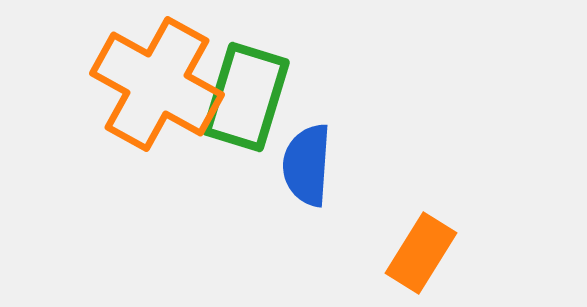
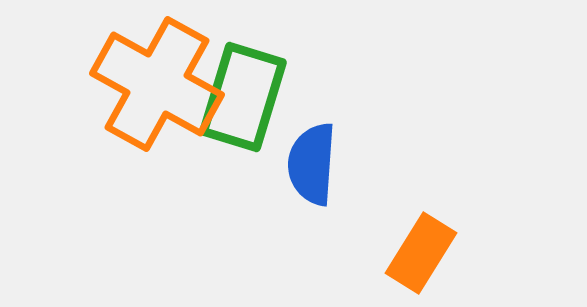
green rectangle: moved 3 px left
blue semicircle: moved 5 px right, 1 px up
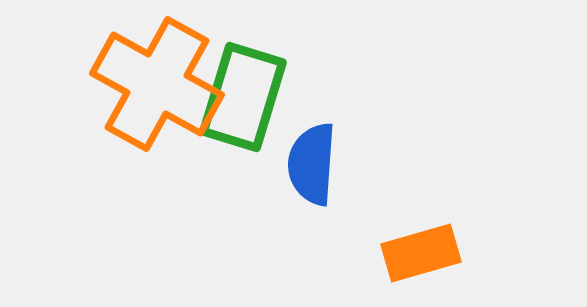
orange rectangle: rotated 42 degrees clockwise
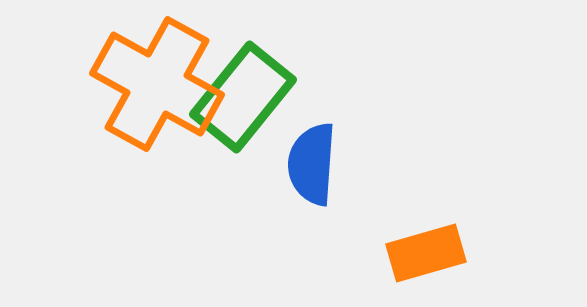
green rectangle: rotated 22 degrees clockwise
orange rectangle: moved 5 px right
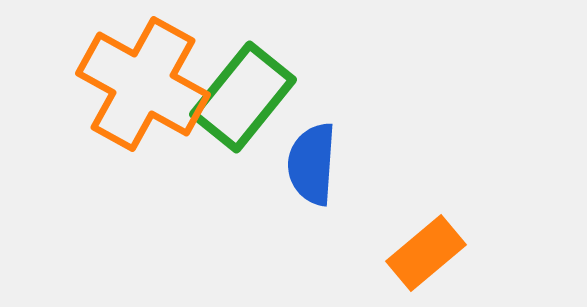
orange cross: moved 14 px left
orange rectangle: rotated 24 degrees counterclockwise
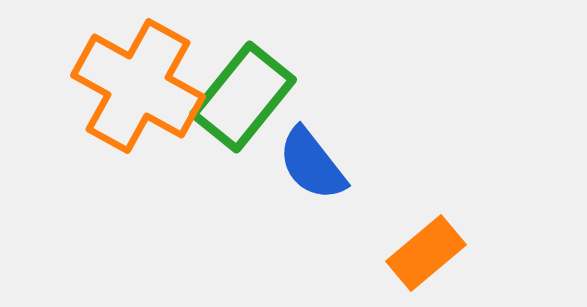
orange cross: moved 5 px left, 2 px down
blue semicircle: rotated 42 degrees counterclockwise
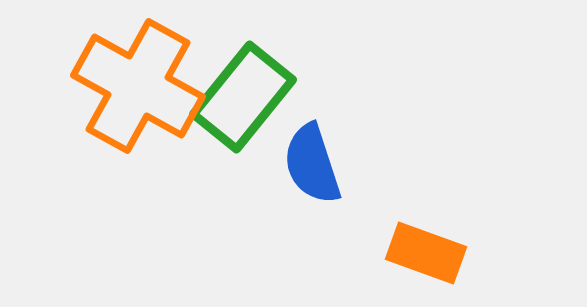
blue semicircle: rotated 20 degrees clockwise
orange rectangle: rotated 60 degrees clockwise
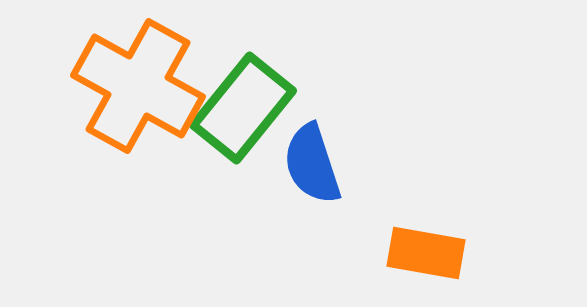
green rectangle: moved 11 px down
orange rectangle: rotated 10 degrees counterclockwise
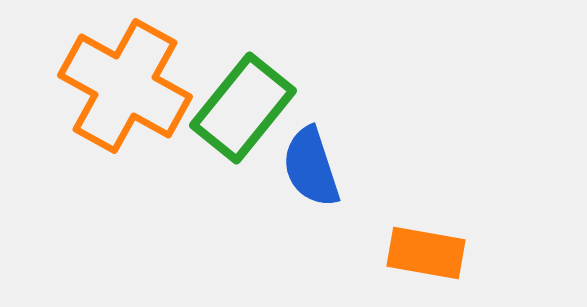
orange cross: moved 13 px left
blue semicircle: moved 1 px left, 3 px down
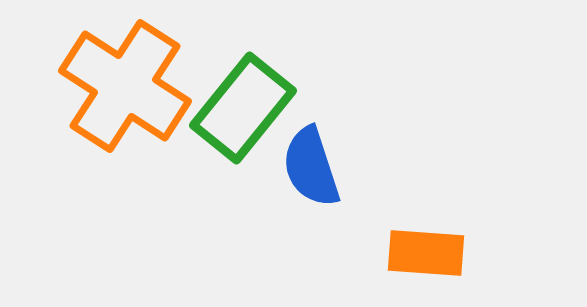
orange cross: rotated 4 degrees clockwise
orange rectangle: rotated 6 degrees counterclockwise
